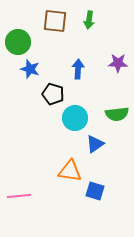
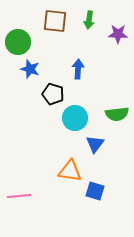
purple star: moved 29 px up
blue triangle: rotated 18 degrees counterclockwise
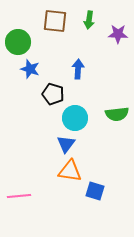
blue triangle: moved 29 px left
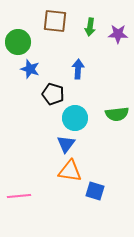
green arrow: moved 1 px right, 7 px down
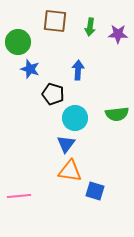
blue arrow: moved 1 px down
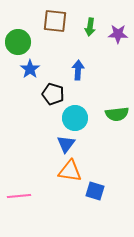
blue star: rotated 18 degrees clockwise
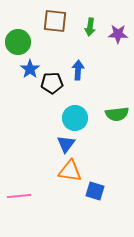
black pentagon: moved 1 px left, 11 px up; rotated 20 degrees counterclockwise
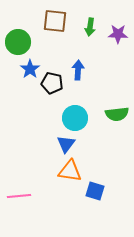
black pentagon: rotated 15 degrees clockwise
